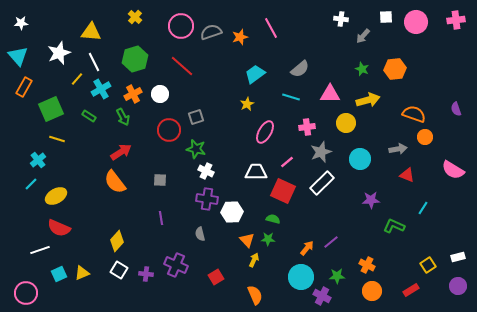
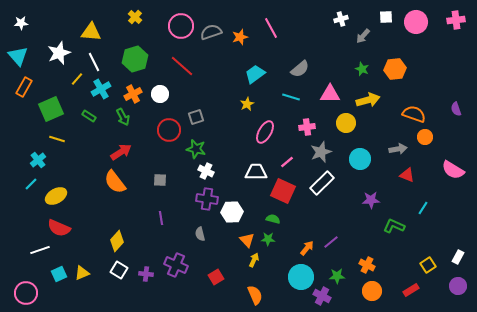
white cross at (341, 19): rotated 24 degrees counterclockwise
white rectangle at (458, 257): rotated 48 degrees counterclockwise
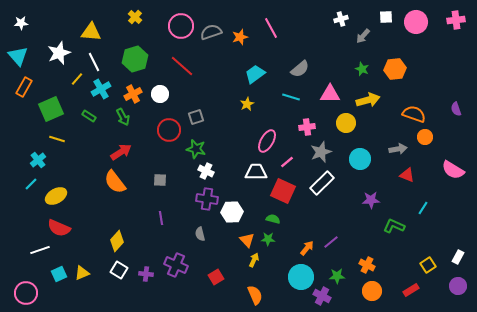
pink ellipse at (265, 132): moved 2 px right, 9 px down
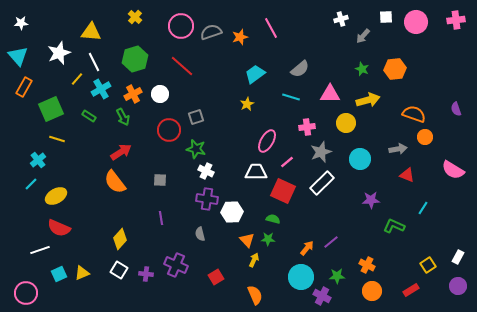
yellow diamond at (117, 241): moved 3 px right, 2 px up
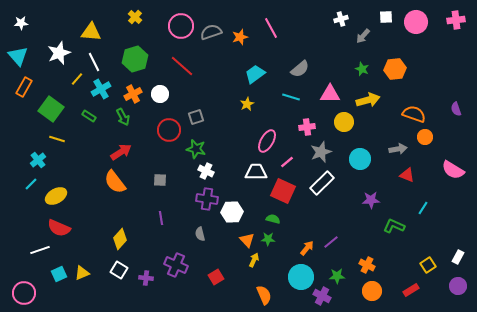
green square at (51, 109): rotated 30 degrees counterclockwise
yellow circle at (346, 123): moved 2 px left, 1 px up
purple cross at (146, 274): moved 4 px down
pink circle at (26, 293): moved 2 px left
orange semicircle at (255, 295): moved 9 px right
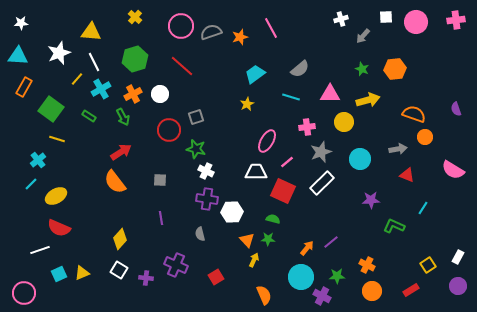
cyan triangle at (18, 56): rotated 45 degrees counterclockwise
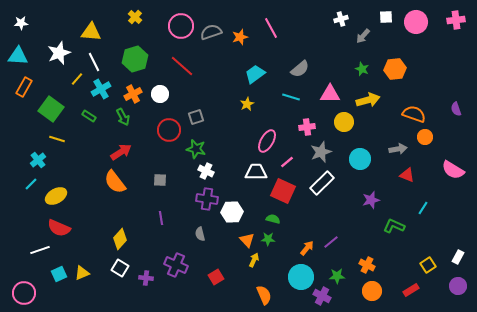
purple star at (371, 200): rotated 12 degrees counterclockwise
white square at (119, 270): moved 1 px right, 2 px up
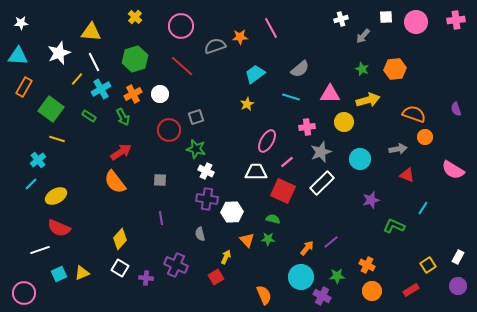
gray semicircle at (211, 32): moved 4 px right, 14 px down
orange star at (240, 37): rotated 14 degrees clockwise
yellow arrow at (254, 260): moved 28 px left, 3 px up
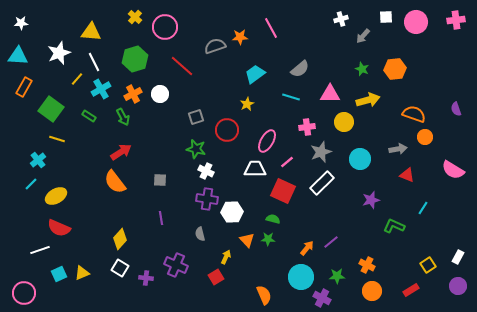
pink circle at (181, 26): moved 16 px left, 1 px down
red circle at (169, 130): moved 58 px right
white trapezoid at (256, 172): moved 1 px left, 3 px up
purple cross at (322, 296): moved 2 px down
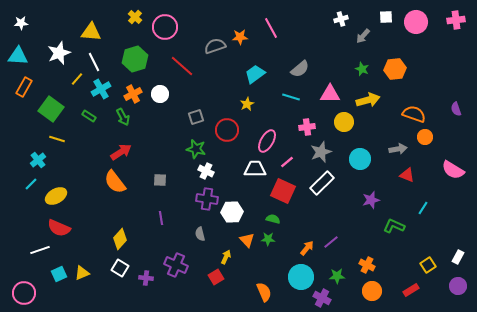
orange semicircle at (264, 295): moved 3 px up
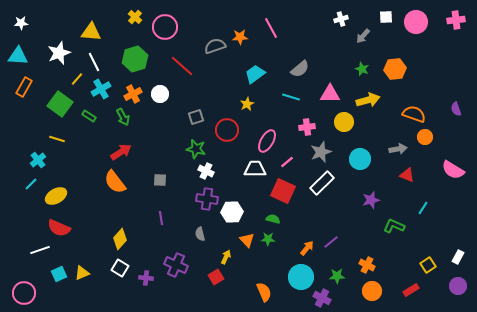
green square at (51, 109): moved 9 px right, 5 px up
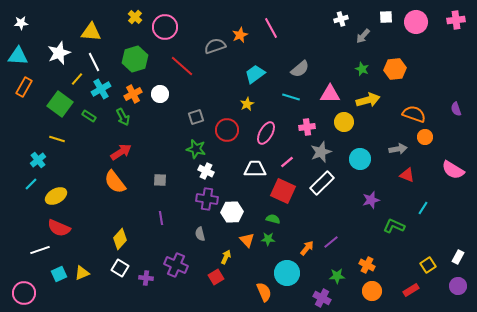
orange star at (240, 37): moved 2 px up; rotated 21 degrees counterclockwise
pink ellipse at (267, 141): moved 1 px left, 8 px up
cyan circle at (301, 277): moved 14 px left, 4 px up
